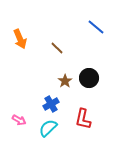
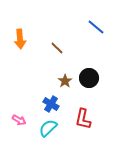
orange arrow: rotated 18 degrees clockwise
blue cross: rotated 28 degrees counterclockwise
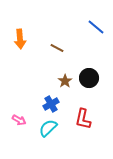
brown line: rotated 16 degrees counterclockwise
blue cross: rotated 28 degrees clockwise
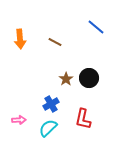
brown line: moved 2 px left, 6 px up
brown star: moved 1 px right, 2 px up
pink arrow: rotated 32 degrees counterclockwise
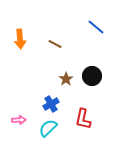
brown line: moved 2 px down
black circle: moved 3 px right, 2 px up
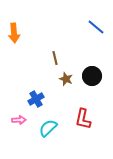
orange arrow: moved 6 px left, 6 px up
brown line: moved 14 px down; rotated 48 degrees clockwise
brown star: rotated 16 degrees counterclockwise
blue cross: moved 15 px left, 5 px up
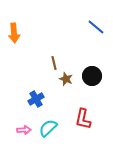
brown line: moved 1 px left, 5 px down
pink arrow: moved 5 px right, 10 px down
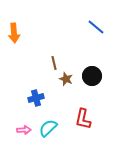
blue cross: moved 1 px up; rotated 14 degrees clockwise
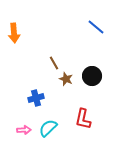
brown line: rotated 16 degrees counterclockwise
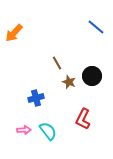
orange arrow: rotated 48 degrees clockwise
brown line: moved 3 px right
brown star: moved 3 px right, 3 px down
red L-shape: rotated 15 degrees clockwise
cyan semicircle: moved 3 px down; rotated 96 degrees clockwise
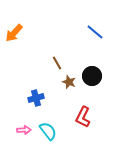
blue line: moved 1 px left, 5 px down
red L-shape: moved 2 px up
